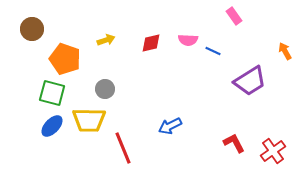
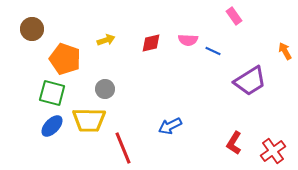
red L-shape: rotated 120 degrees counterclockwise
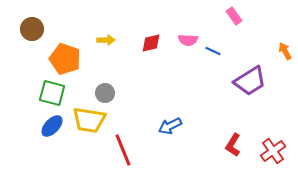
yellow arrow: rotated 18 degrees clockwise
gray circle: moved 4 px down
yellow trapezoid: rotated 8 degrees clockwise
red L-shape: moved 1 px left, 2 px down
red line: moved 2 px down
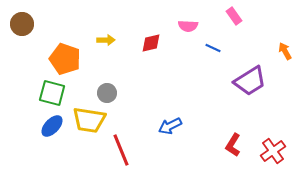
brown circle: moved 10 px left, 5 px up
pink semicircle: moved 14 px up
blue line: moved 3 px up
gray circle: moved 2 px right
red line: moved 2 px left
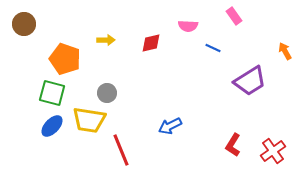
brown circle: moved 2 px right
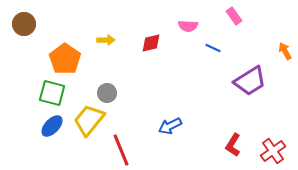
orange pentagon: rotated 16 degrees clockwise
yellow trapezoid: rotated 120 degrees clockwise
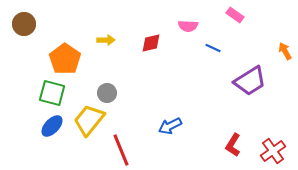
pink rectangle: moved 1 px right, 1 px up; rotated 18 degrees counterclockwise
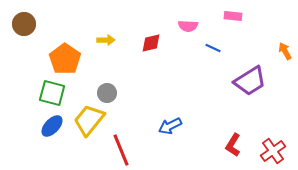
pink rectangle: moved 2 px left, 1 px down; rotated 30 degrees counterclockwise
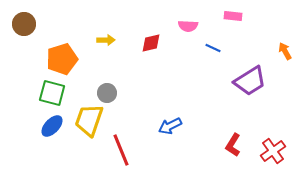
orange pentagon: moved 3 px left; rotated 20 degrees clockwise
yellow trapezoid: rotated 20 degrees counterclockwise
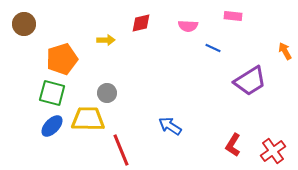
red diamond: moved 10 px left, 20 px up
yellow trapezoid: moved 1 px left, 1 px up; rotated 72 degrees clockwise
blue arrow: rotated 60 degrees clockwise
